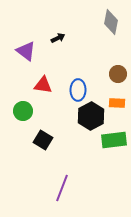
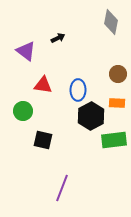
black square: rotated 18 degrees counterclockwise
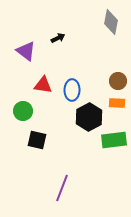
brown circle: moved 7 px down
blue ellipse: moved 6 px left
black hexagon: moved 2 px left, 1 px down
black square: moved 6 px left
